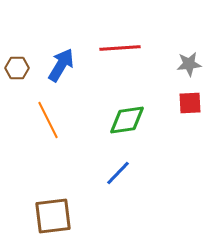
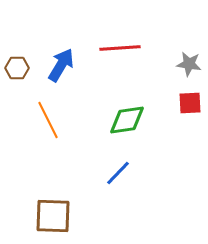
gray star: rotated 15 degrees clockwise
brown square: rotated 9 degrees clockwise
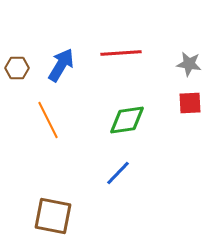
red line: moved 1 px right, 5 px down
brown square: rotated 9 degrees clockwise
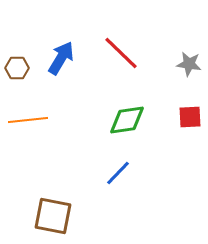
red line: rotated 48 degrees clockwise
blue arrow: moved 7 px up
red square: moved 14 px down
orange line: moved 20 px left; rotated 69 degrees counterclockwise
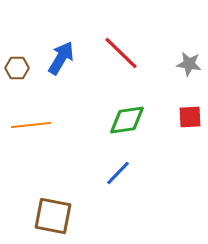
orange line: moved 3 px right, 5 px down
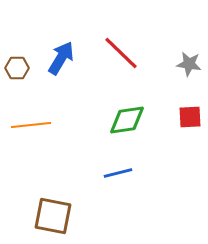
blue line: rotated 32 degrees clockwise
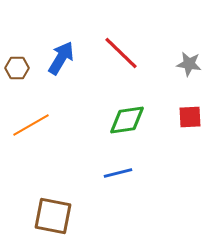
orange line: rotated 24 degrees counterclockwise
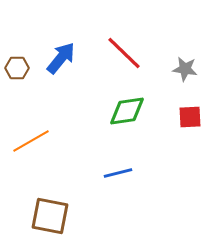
red line: moved 3 px right
blue arrow: rotated 8 degrees clockwise
gray star: moved 4 px left, 5 px down
green diamond: moved 9 px up
orange line: moved 16 px down
brown square: moved 3 px left
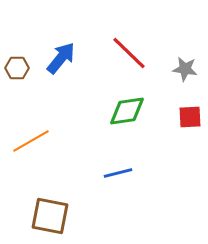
red line: moved 5 px right
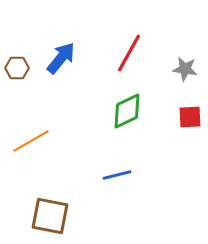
red line: rotated 75 degrees clockwise
green diamond: rotated 18 degrees counterclockwise
blue line: moved 1 px left, 2 px down
